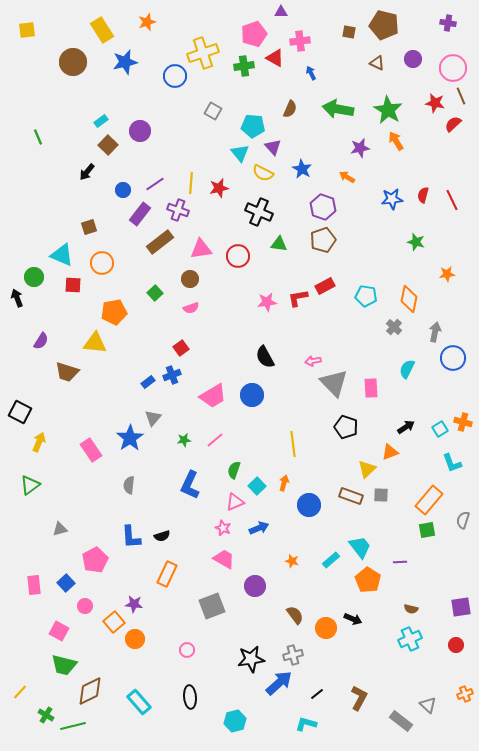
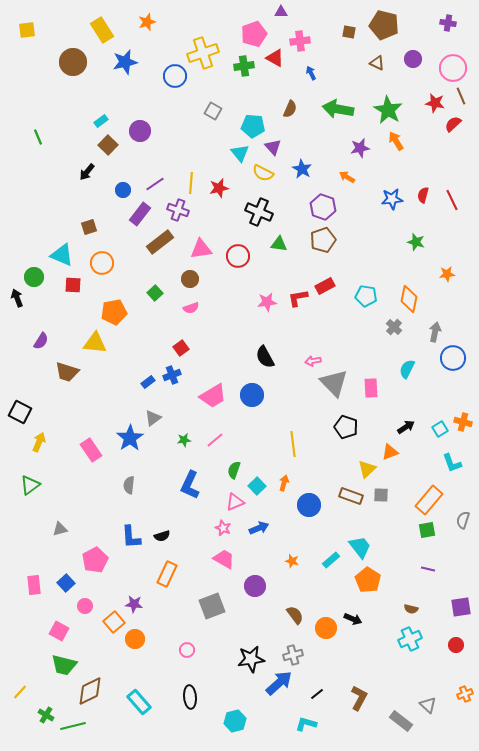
gray triangle at (153, 418): rotated 12 degrees clockwise
purple line at (400, 562): moved 28 px right, 7 px down; rotated 16 degrees clockwise
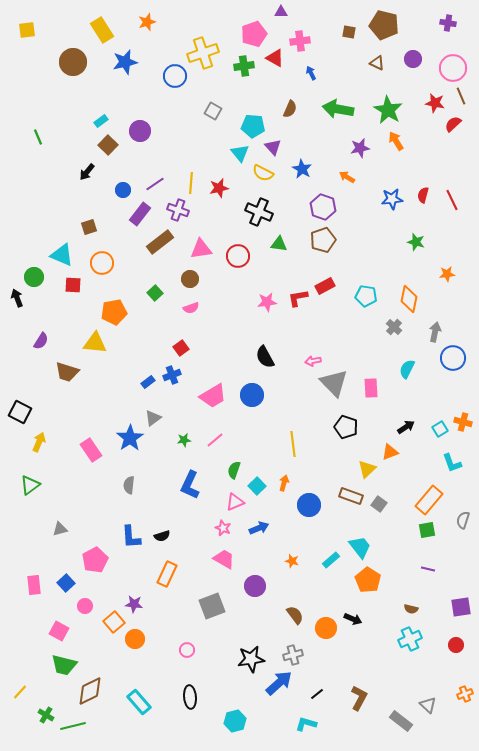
gray square at (381, 495): moved 2 px left, 9 px down; rotated 35 degrees clockwise
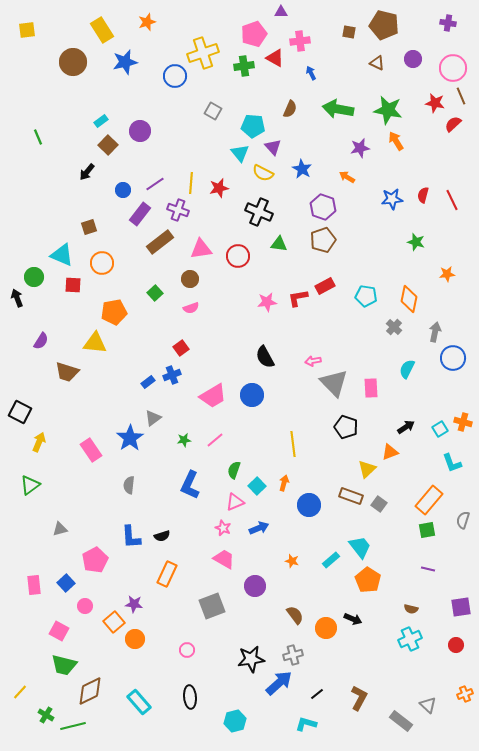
green star at (388, 110): rotated 20 degrees counterclockwise
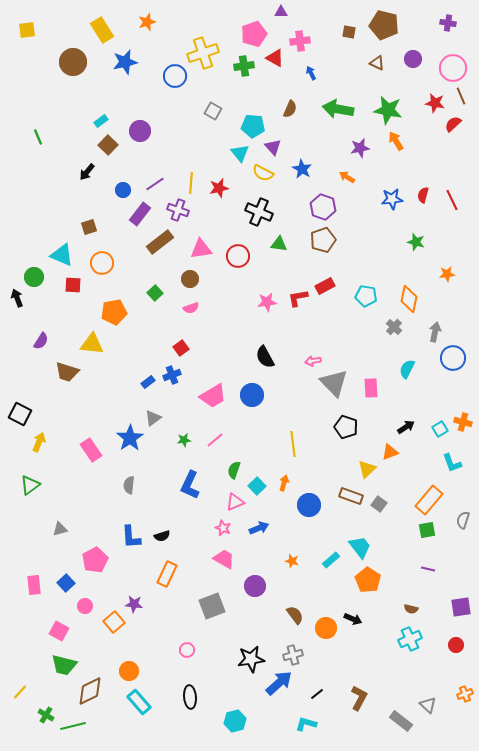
yellow triangle at (95, 343): moved 3 px left, 1 px down
black square at (20, 412): moved 2 px down
orange circle at (135, 639): moved 6 px left, 32 px down
